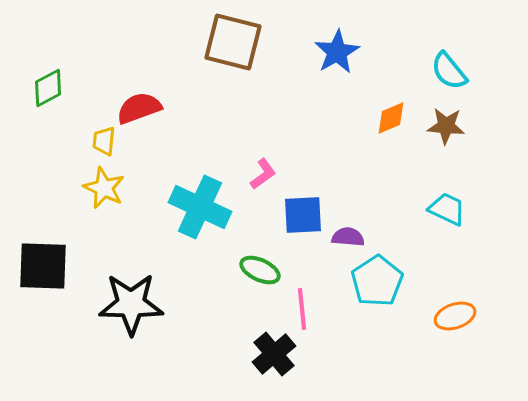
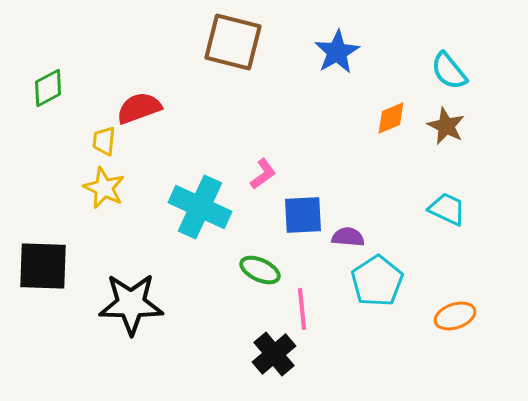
brown star: rotated 21 degrees clockwise
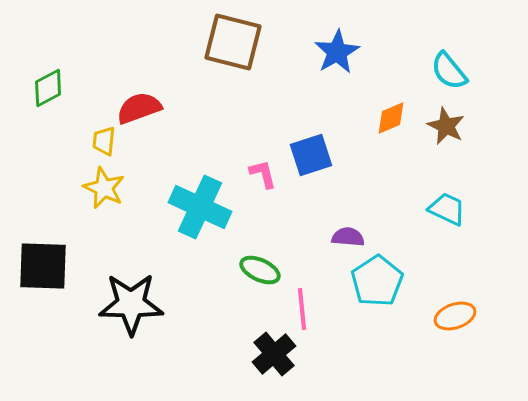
pink L-shape: rotated 68 degrees counterclockwise
blue square: moved 8 px right, 60 px up; rotated 15 degrees counterclockwise
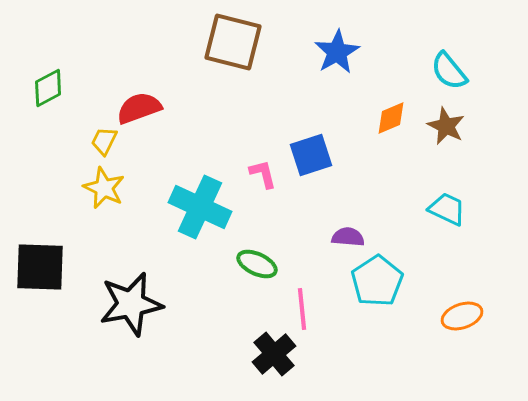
yellow trapezoid: rotated 20 degrees clockwise
black square: moved 3 px left, 1 px down
green ellipse: moved 3 px left, 6 px up
black star: rotated 12 degrees counterclockwise
orange ellipse: moved 7 px right
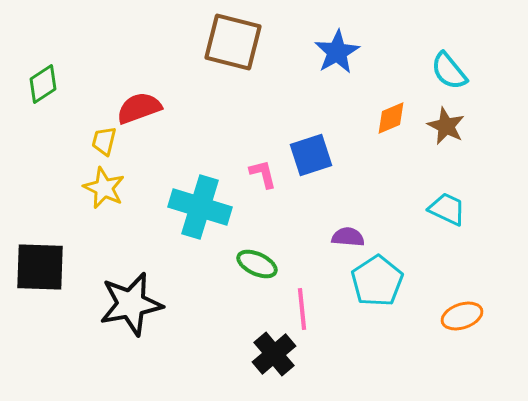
green diamond: moved 5 px left, 4 px up; rotated 6 degrees counterclockwise
yellow trapezoid: rotated 12 degrees counterclockwise
cyan cross: rotated 8 degrees counterclockwise
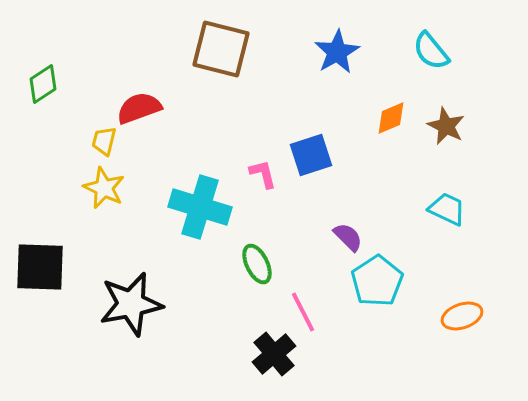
brown square: moved 12 px left, 7 px down
cyan semicircle: moved 18 px left, 20 px up
purple semicircle: rotated 40 degrees clockwise
green ellipse: rotated 39 degrees clockwise
pink line: moved 1 px right, 3 px down; rotated 21 degrees counterclockwise
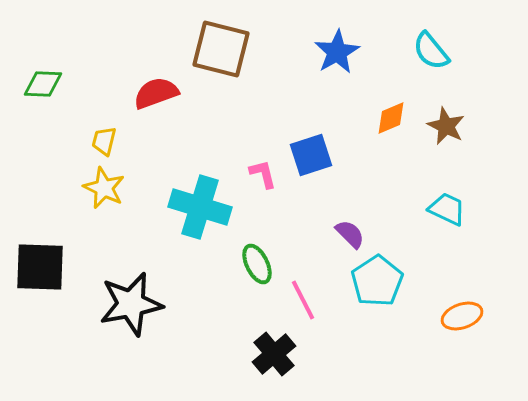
green diamond: rotated 36 degrees clockwise
red semicircle: moved 17 px right, 15 px up
purple semicircle: moved 2 px right, 3 px up
pink line: moved 12 px up
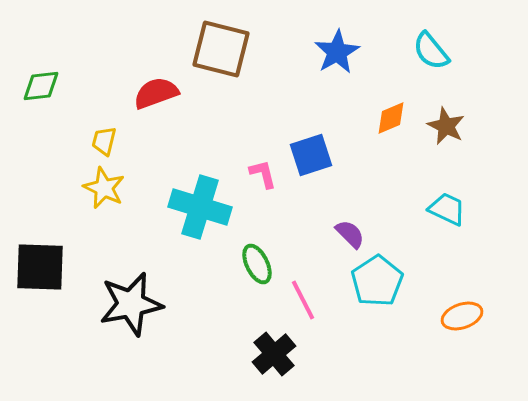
green diamond: moved 2 px left, 2 px down; rotated 9 degrees counterclockwise
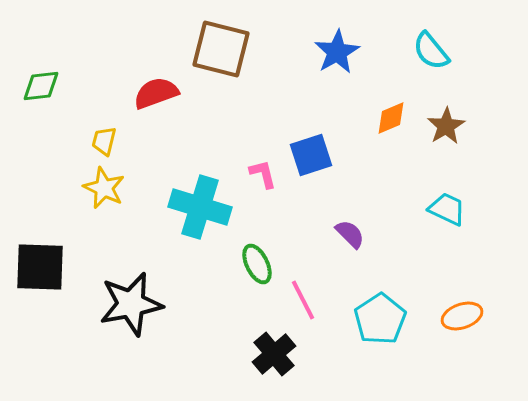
brown star: rotated 15 degrees clockwise
cyan pentagon: moved 3 px right, 38 px down
